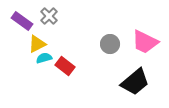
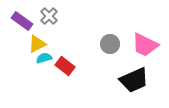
pink trapezoid: moved 3 px down
black trapezoid: moved 1 px left, 2 px up; rotated 16 degrees clockwise
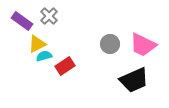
pink trapezoid: moved 2 px left
cyan semicircle: moved 2 px up
red rectangle: rotated 72 degrees counterclockwise
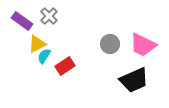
cyan semicircle: rotated 42 degrees counterclockwise
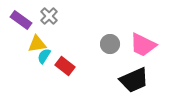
purple rectangle: moved 1 px left, 1 px up
yellow triangle: rotated 18 degrees clockwise
red rectangle: rotated 72 degrees clockwise
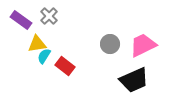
pink trapezoid: rotated 128 degrees clockwise
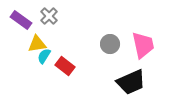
pink trapezoid: rotated 104 degrees clockwise
black trapezoid: moved 3 px left, 2 px down
